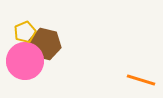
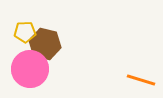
yellow pentagon: rotated 20 degrees clockwise
pink circle: moved 5 px right, 8 px down
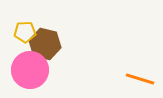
pink circle: moved 1 px down
orange line: moved 1 px left, 1 px up
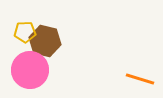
brown hexagon: moved 3 px up
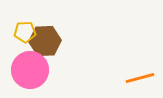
brown hexagon: rotated 16 degrees counterclockwise
orange line: moved 1 px up; rotated 32 degrees counterclockwise
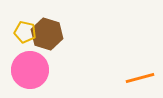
yellow pentagon: rotated 15 degrees clockwise
brown hexagon: moved 2 px right, 7 px up; rotated 20 degrees clockwise
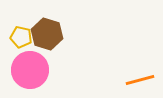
yellow pentagon: moved 4 px left, 5 px down
orange line: moved 2 px down
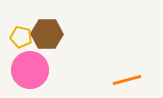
brown hexagon: rotated 16 degrees counterclockwise
orange line: moved 13 px left
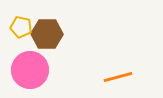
yellow pentagon: moved 10 px up
orange line: moved 9 px left, 3 px up
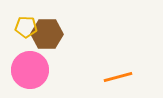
yellow pentagon: moved 5 px right; rotated 10 degrees counterclockwise
